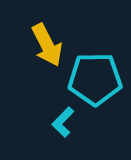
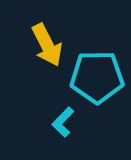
cyan pentagon: moved 2 px right, 2 px up
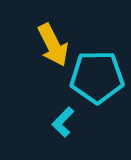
yellow arrow: moved 6 px right
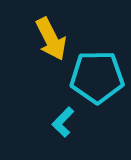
yellow arrow: moved 2 px left, 6 px up
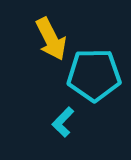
cyan pentagon: moved 3 px left, 2 px up
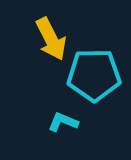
cyan L-shape: rotated 68 degrees clockwise
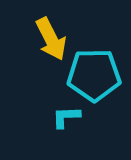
cyan L-shape: moved 3 px right, 5 px up; rotated 24 degrees counterclockwise
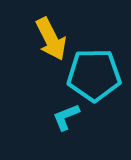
cyan L-shape: rotated 20 degrees counterclockwise
